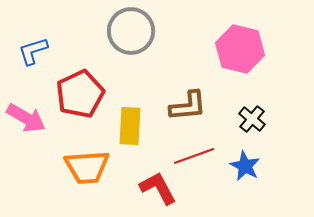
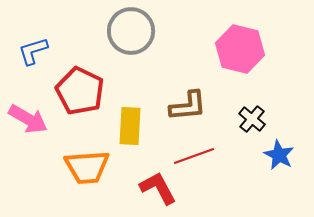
red pentagon: moved 3 px up; rotated 21 degrees counterclockwise
pink arrow: moved 2 px right, 1 px down
blue star: moved 34 px right, 11 px up
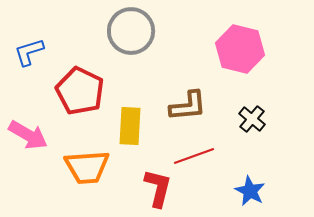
blue L-shape: moved 4 px left, 1 px down
pink arrow: moved 16 px down
blue star: moved 29 px left, 36 px down
red L-shape: rotated 42 degrees clockwise
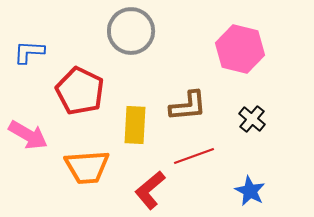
blue L-shape: rotated 20 degrees clockwise
yellow rectangle: moved 5 px right, 1 px up
red L-shape: moved 8 px left, 2 px down; rotated 144 degrees counterclockwise
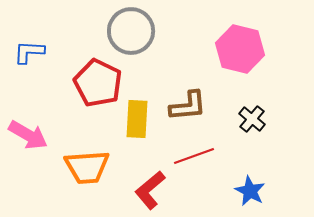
red pentagon: moved 18 px right, 8 px up
yellow rectangle: moved 2 px right, 6 px up
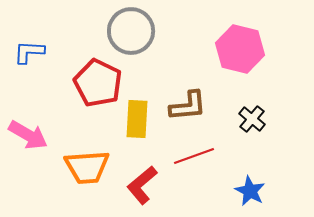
red L-shape: moved 8 px left, 5 px up
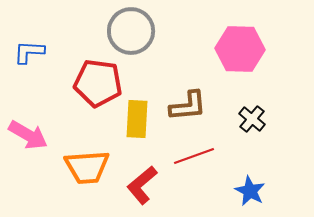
pink hexagon: rotated 12 degrees counterclockwise
red pentagon: rotated 18 degrees counterclockwise
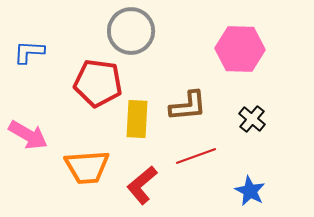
red line: moved 2 px right
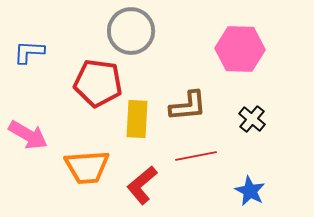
red line: rotated 9 degrees clockwise
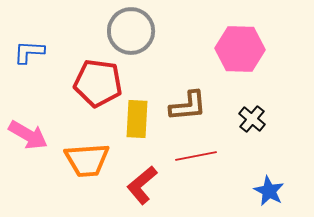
orange trapezoid: moved 7 px up
blue star: moved 19 px right
